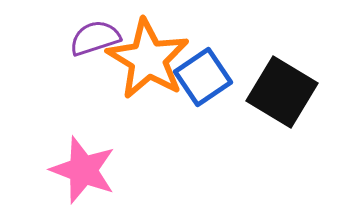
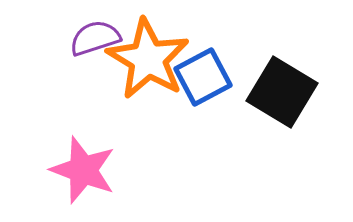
blue square: rotated 6 degrees clockwise
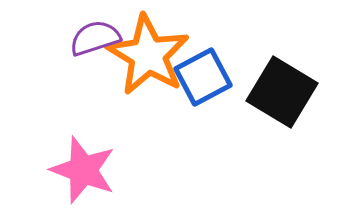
orange star: moved 4 px up
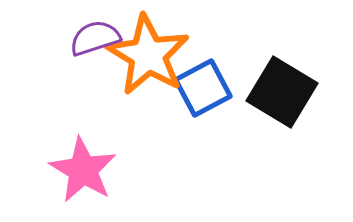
blue square: moved 11 px down
pink star: rotated 10 degrees clockwise
